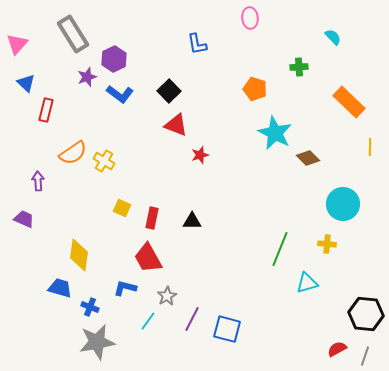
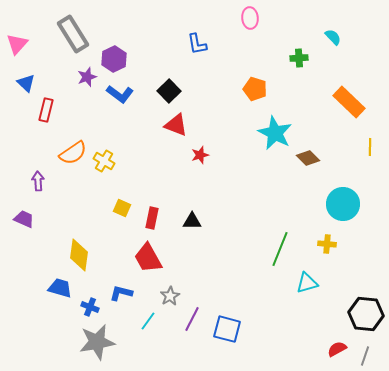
green cross at (299, 67): moved 9 px up
blue L-shape at (125, 288): moved 4 px left, 5 px down
gray star at (167, 296): moved 3 px right
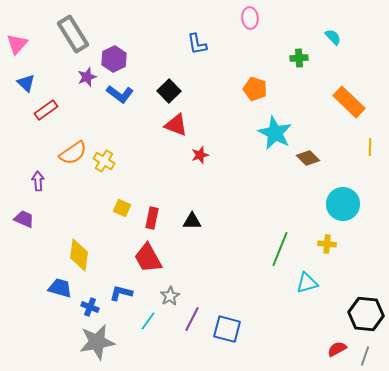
red rectangle at (46, 110): rotated 40 degrees clockwise
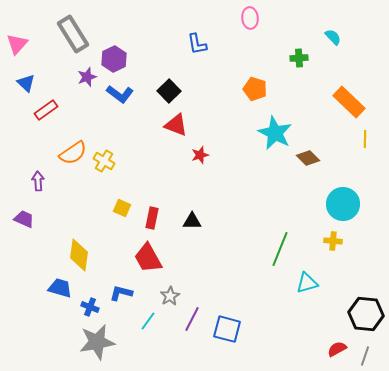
yellow line at (370, 147): moved 5 px left, 8 px up
yellow cross at (327, 244): moved 6 px right, 3 px up
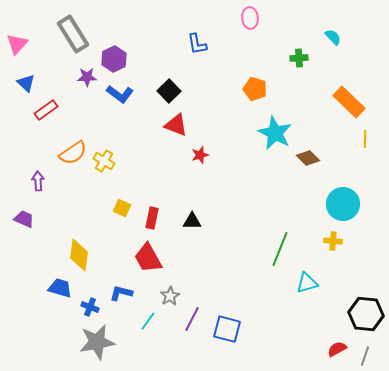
purple star at (87, 77): rotated 18 degrees clockwise
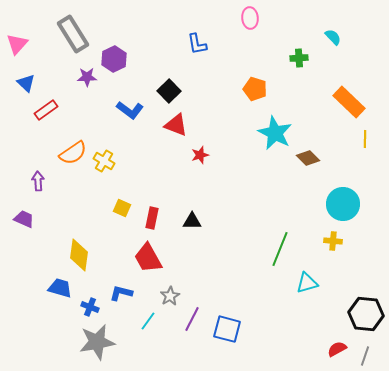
blue L-shape at (120, 94): moved 10 px right, 16 px down
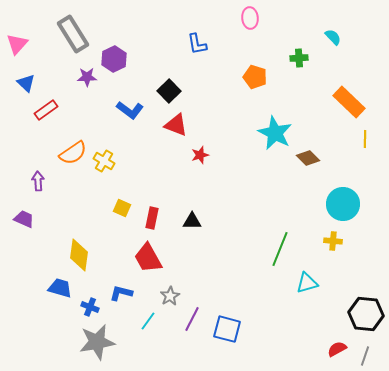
orange pentagon at (255, 89): moved 12 px up
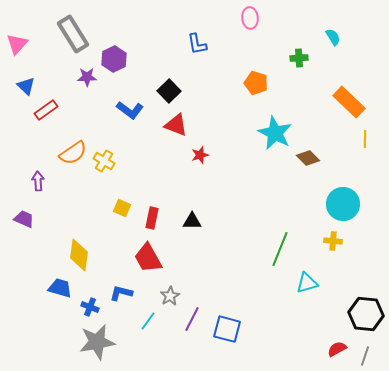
cyan semicircle at (333, 37): rotated 12 degrees clockwise
orange pentagon at (255, 77): moved 1 px right, 6 px down
blue triangle at (26, 83): moved 3 px down
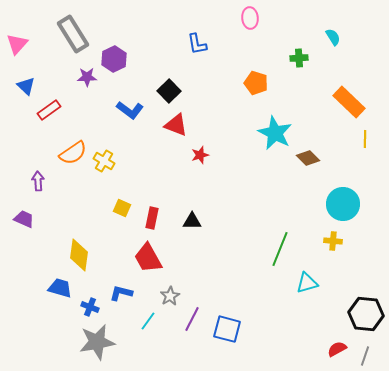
red rectangle at (46, 110): moved 3 px right
